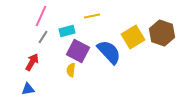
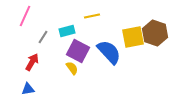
pink line: moved 16 px left
brown hexagon: moved 7 px left
yellow square: rotated 20 degrees clockwise
yellow semicircle: moved 1 px right, 2 px up; rotated 136 degrees clockwise
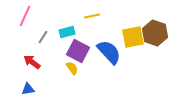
cyan rectangle: moved 1 px down
red arrow: rotated 84 degrees counterclockwise
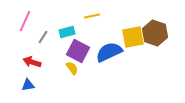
pink line: moved 5 px down
blue semicircle: rotated 72 degrees counterclockwise
red arrow: rotated 18 degrees counterclockwise
blue triangle: moved 4 px up
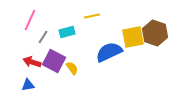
pink line: moved 5 px right, 1 px up
purple square: moved 24 px left, 10 px down
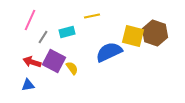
yellow square: moved 1 px up; rotated 25 degrees clockwise
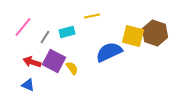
pink line: moved 7 px left, 7 px down; rotated 15 degrees clockwise
gray line: moved 2 px right
blue triangle: rotated 32 degrees clockwise
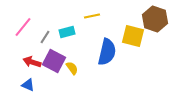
brown hexagon: moved 14 px up
blue semicircle: moved 2 px left; rotated 128 degrees clockwise
